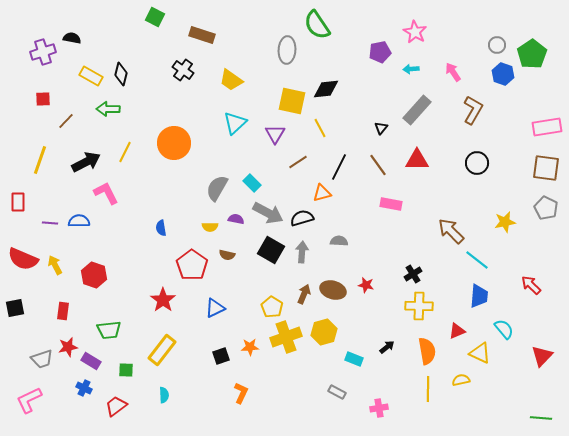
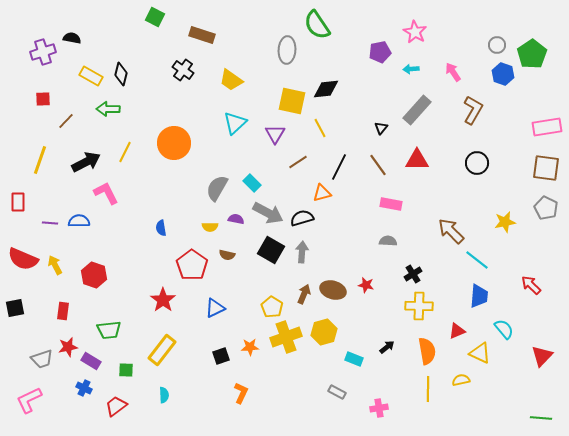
gray semicircle at (339, 241): moved 49 px right
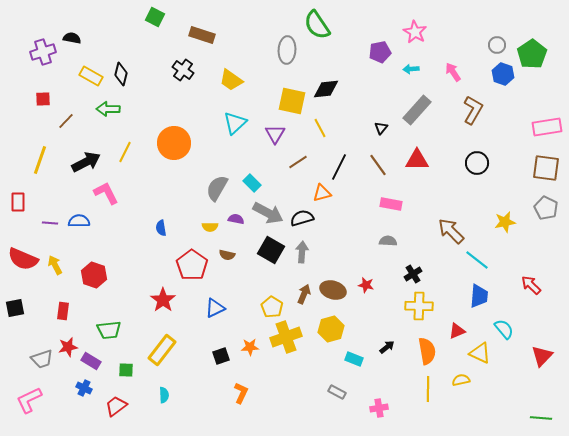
yellow hexagon at (324, 332): moved 7 px right, 3 px up
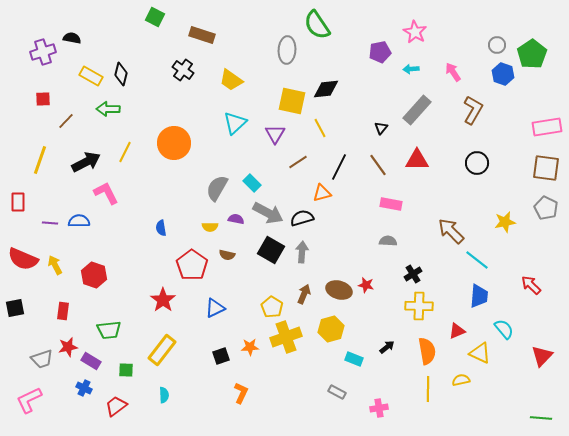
brown ellipse at (333, 290): moved 6 px right
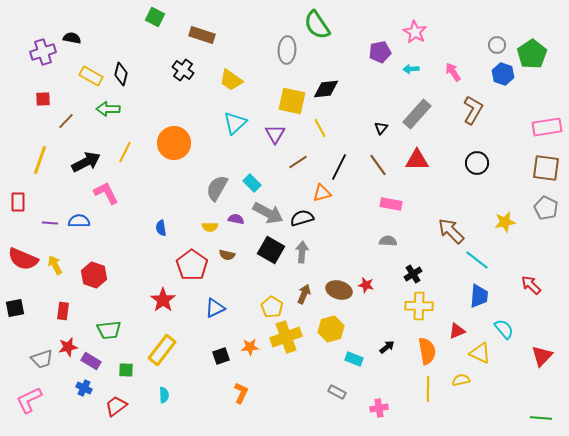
gray rectangle at (417, 110): moved 4 px down
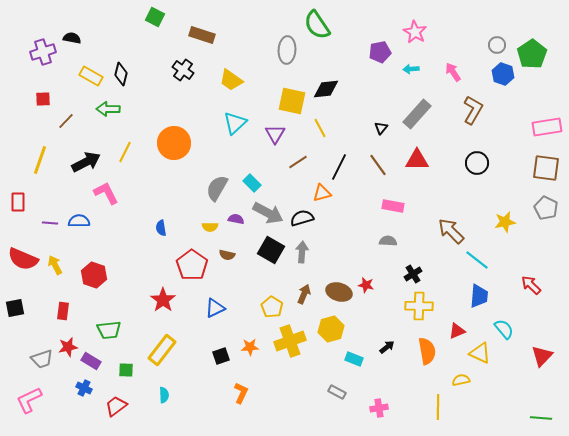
pink rectangle at (391, 204): moved 2 px right, 2 px down
brown ellipse at (339, 290): moved 2 px down
yellow cross at (286, 337): moved 4 px right, 4 px down
yellow line at (428, 389): moved 10 px right, 18 px down
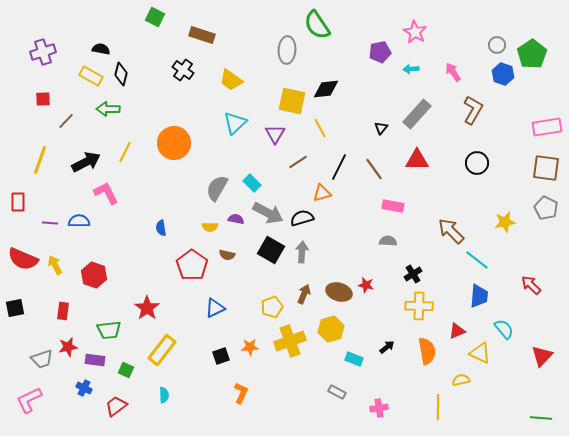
black semicircle at (72, 38): moved 29 px right, 11 px down
brown line at (378, 165): moved 4 px left, 4 px down
red star at (163, 300): moved 16 px left, 8 px down
yellow pentagon at (272, 307): rotated 20 degrees clockwise
purple rectangle at (91, 361): moved 4 px right, 1 px up; rotated 24 degrees counterclockwise
green square at (126, 370): rotated 21 degrees clockwise
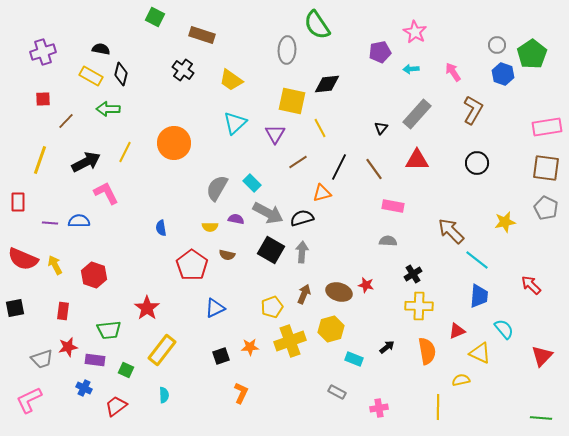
black diamond at (326, 89): moved 1 px right, 5 px up
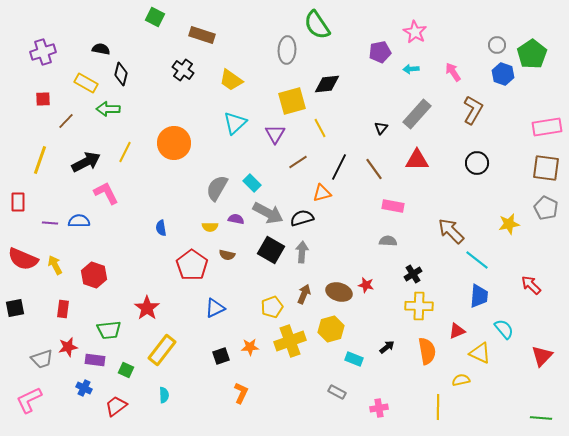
yellow rectangle at (91, 76): moved 5 px left, 7 px down
yellow square at (292, 101): rotated 28 degrees counterclockwise
yellow star at (505, 222): moved 4 px right, 2 px down
red rectangle at (63, 311): moved 2 px up
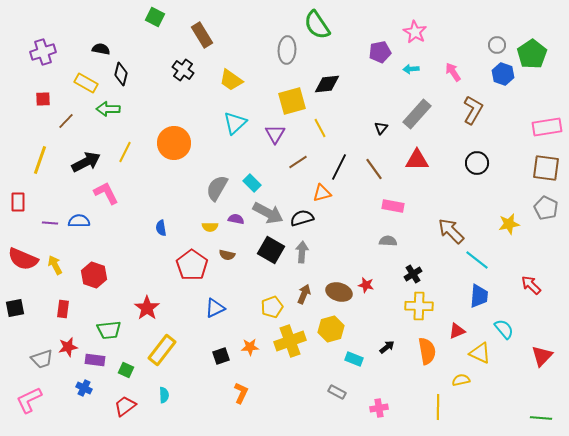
brown rectangle at (202, 35): rotated 40 degrees clockwise
red trapezoid at (116, 406): moved 9 px right
